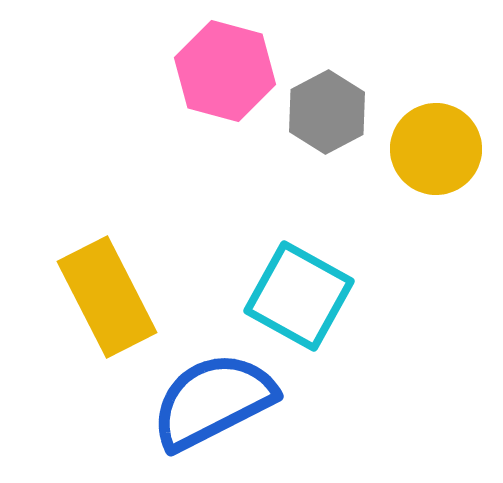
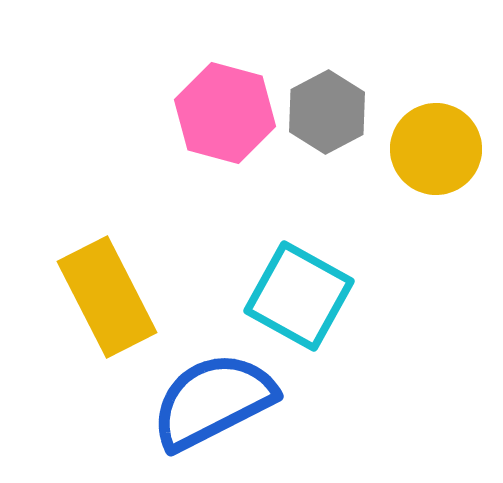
pink hexagon: moved 42 px down
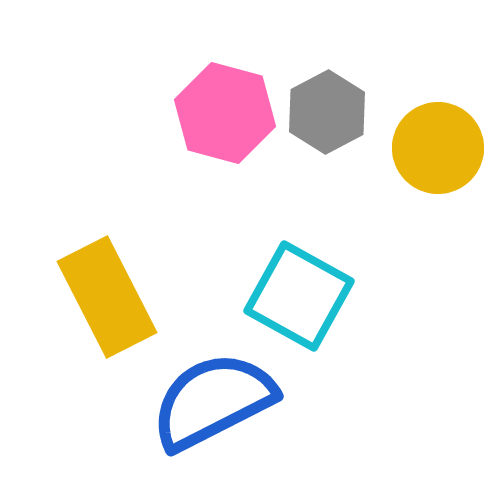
yellow circle: moved 2 px right, 1 px up
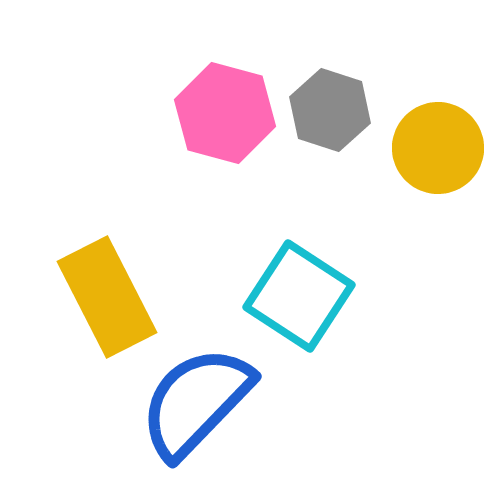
gray hexagon: moved 3 px right, 2 px up; rotated 14 degrees counterclockwise
cyan square: rotated 4 degrees clockwise
blue semicircle: moved 17 px left, 1 px down; rotated 19 degrees counterclockwise
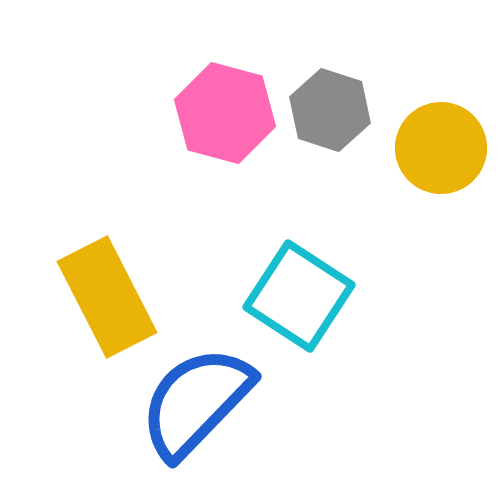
yellow circle: moved 3 px right
